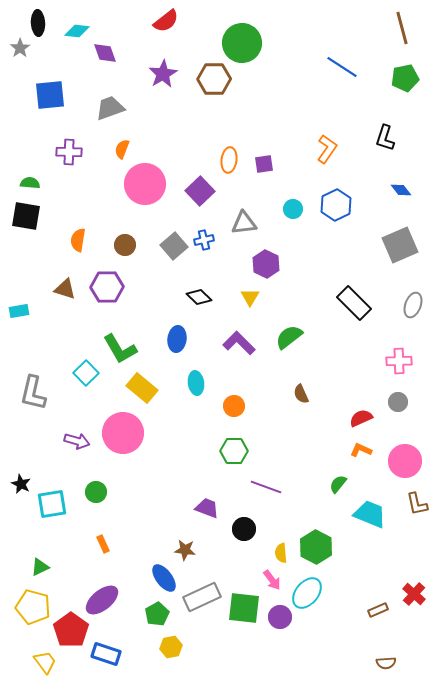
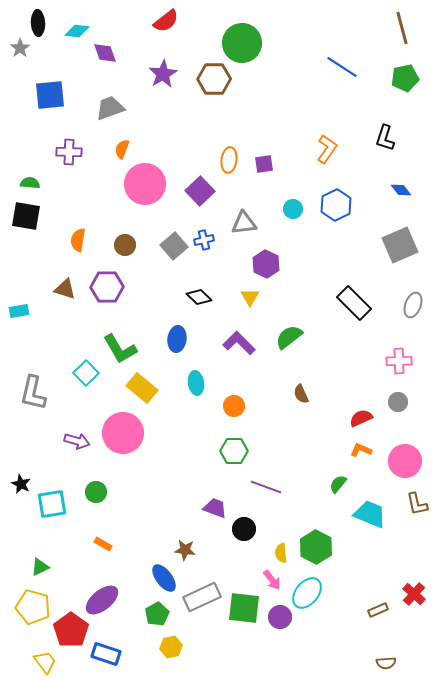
purple trapezoid at (207, 508): moved 8 px right
orange rectangle at (103, 544): rotated 36 degrees counterclockwise
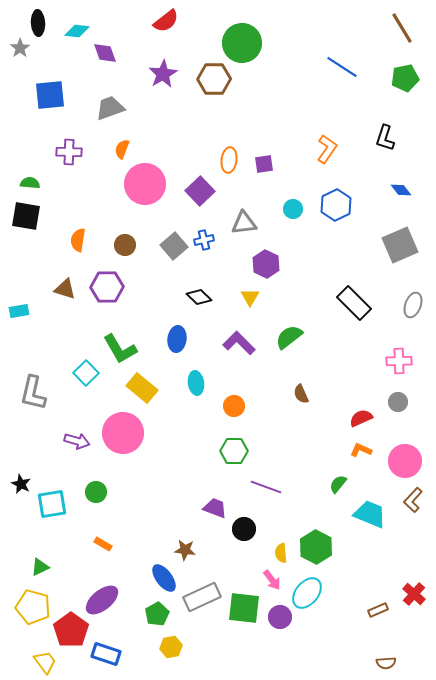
brown line at (402, 28): rotated 16 degrees counterclockwise
brown L-shape at (417, 504): moved 4 px left, 4 px up; rotated 55 degrees clockwise
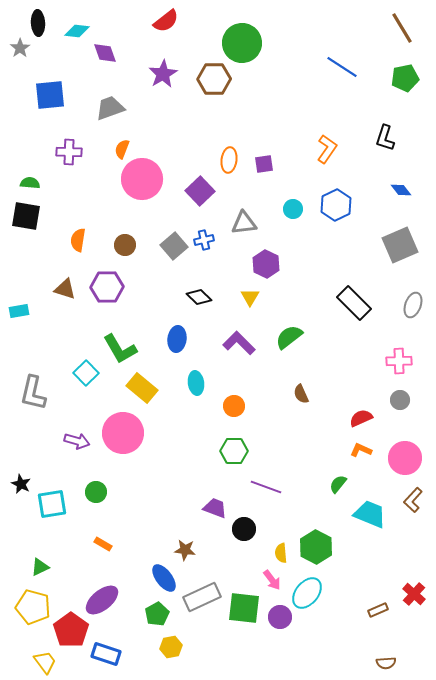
pink circle at (145, 184): moved 3 px left, 5 px up
gray circle at (398, 402): moved 2 px right, 2 px up
pink circle at (405, 461): moved 3 px up
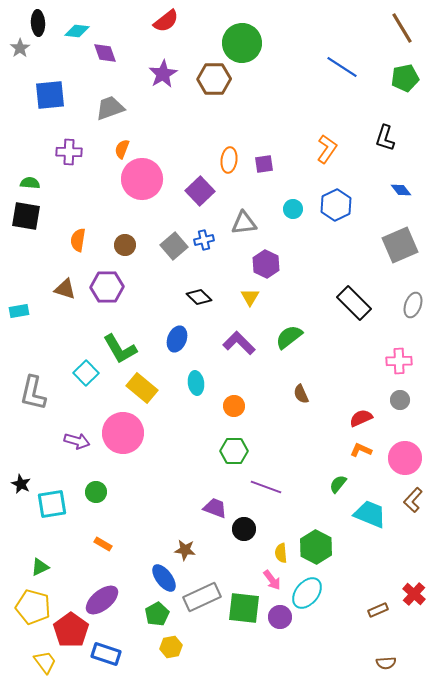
blue ellipse at (177, 339): rotated 15 degrees clockwise
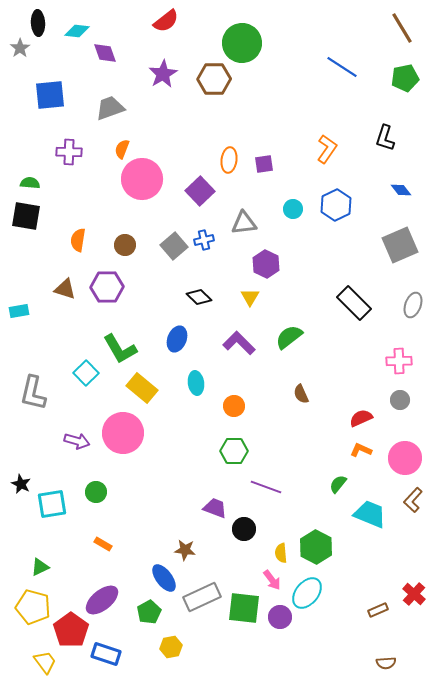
green pentagon at (157, 614): moved 8 px left, 2 px up
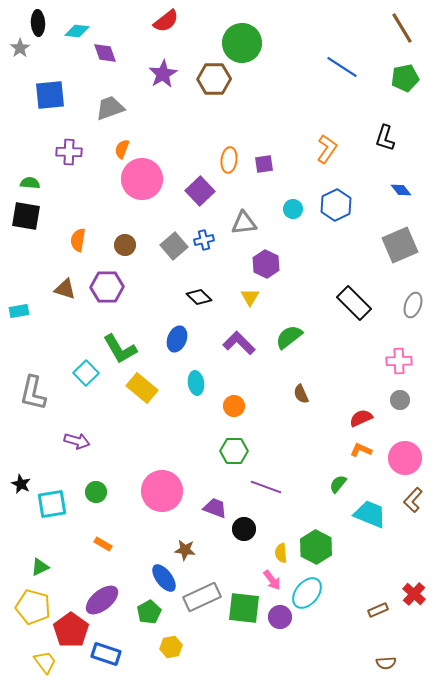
pink circle at (123, 433): moved 39 px right, 58 px down
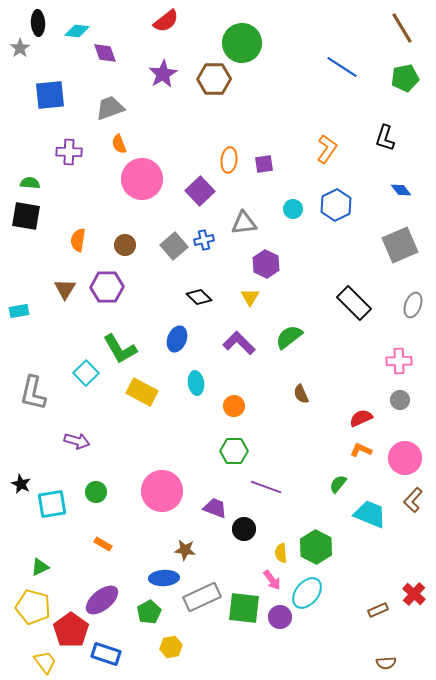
orange semicircle at (122, 149): moved 3 px left, 5 px up; rotated 42 degrees counterclockwise
brown triangle at (65, 289): rotated 45 degrees clockwise
yellow rectangle at (142, 388): moved 4 px down; rotated 12 degrees counterclockwise
blue ellipse at (164, 578): rotated 56 degrees counterclockwise
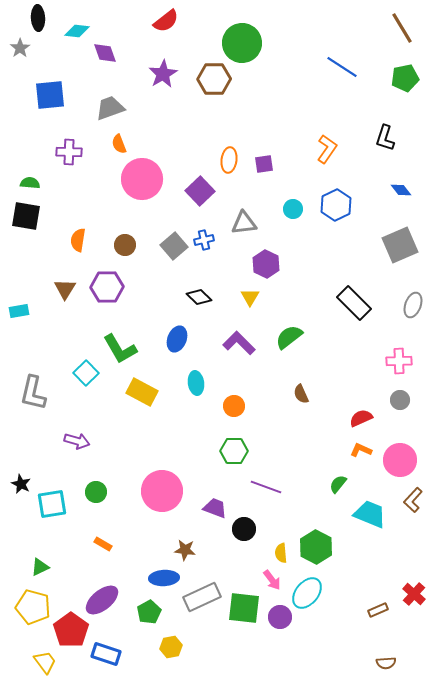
black ellipse at (38, 23): moved 5 px up
pink circle at (405, 458): moved 5 px left, 2 px down
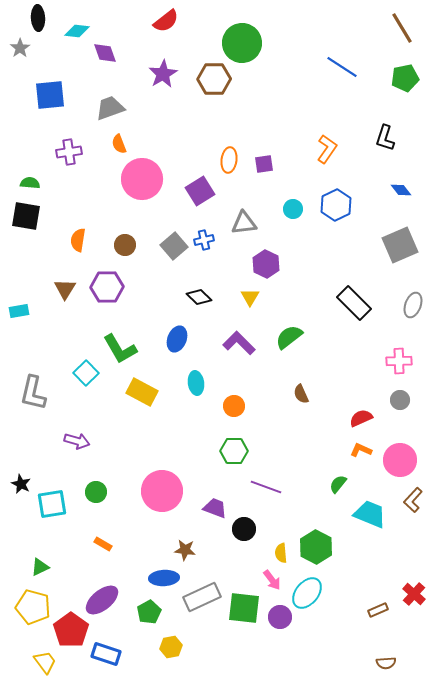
purple cross at (69, 152): rotated 10 degrees counterclockwise
purple square at (200, 191): rotated 12 degrees clockwise
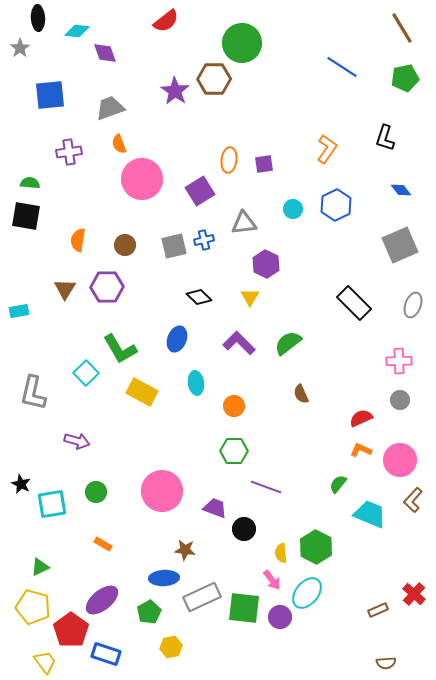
purple star at (163, 74): moved 12 px right, 17 px down; rotated 8 degrees counterclockwise
gray square at (174, 246): rotated 28 degrees clockwise
green semicircle at (289, 337): moved 1 px left, 6 px down
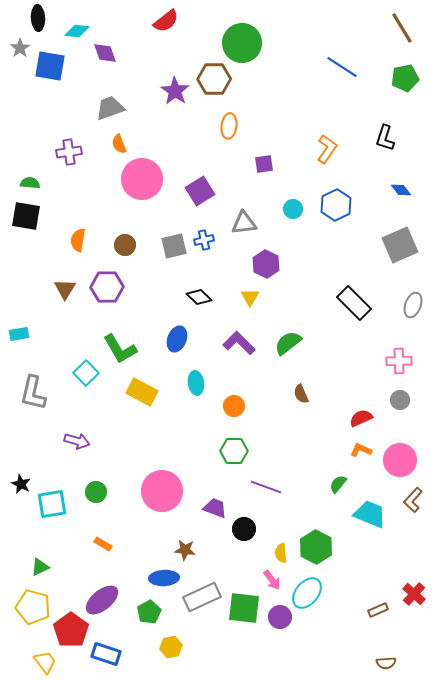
blue square at (50, 95): moved 29 px up; rotated 16 degrees clockwise
orange ellipse at (229, 160): moved 34 px up
cyan rectangle at (19, 311): moved 23 px down
